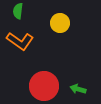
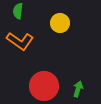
green arrow: rotated 91 degrees clockwise
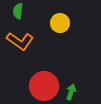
green arrow: moved 7 px left, 3 px down
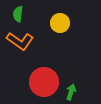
green semicircle: moved 3 px down
red circle: moved 4 px up
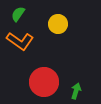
green semicircle: rotated 28 degrees clockwise
yellow circle: moved 2 px left, 1 px down
green arrow: moved 5 px right, 1 px up
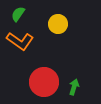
green arrow: moved 2 px left, 4 px up
